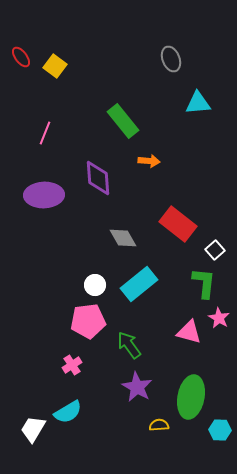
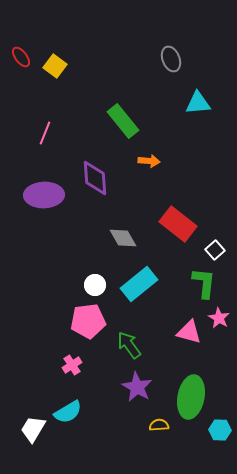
purple diamond: moved 3 px left
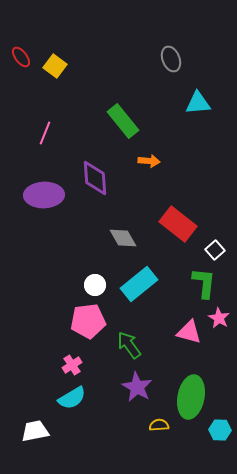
cyan semicircle: moved 4 px right, 14 px up
white trapezoid: moved 2 px right, 2 px down; rotated 48 degrees clockwise
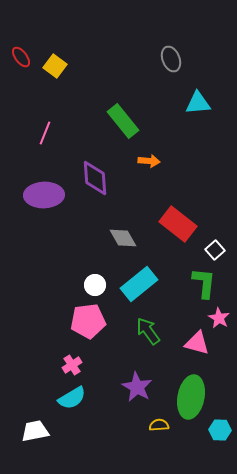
pink triangle: moved 8 px right, 11 px down
green arrow: moved 19 px right, 14 px up
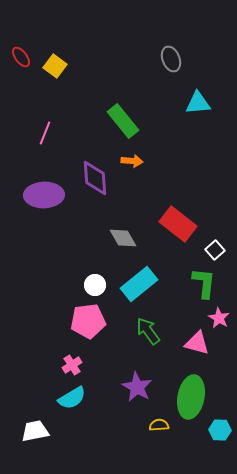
orange arrow: moved 17 px left
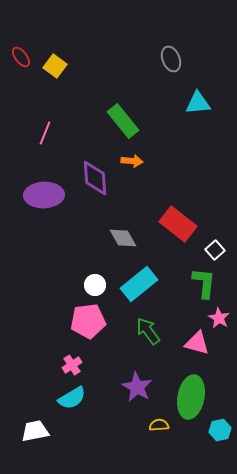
cyan hexagon: rotated 15 degrees counterclockwise
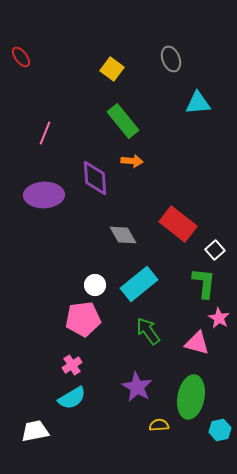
yellow square: moved 57 px right, 3 px down
gray diamond: moved 3 px up
pink pentagon: moved 5 px left, 2 px up
